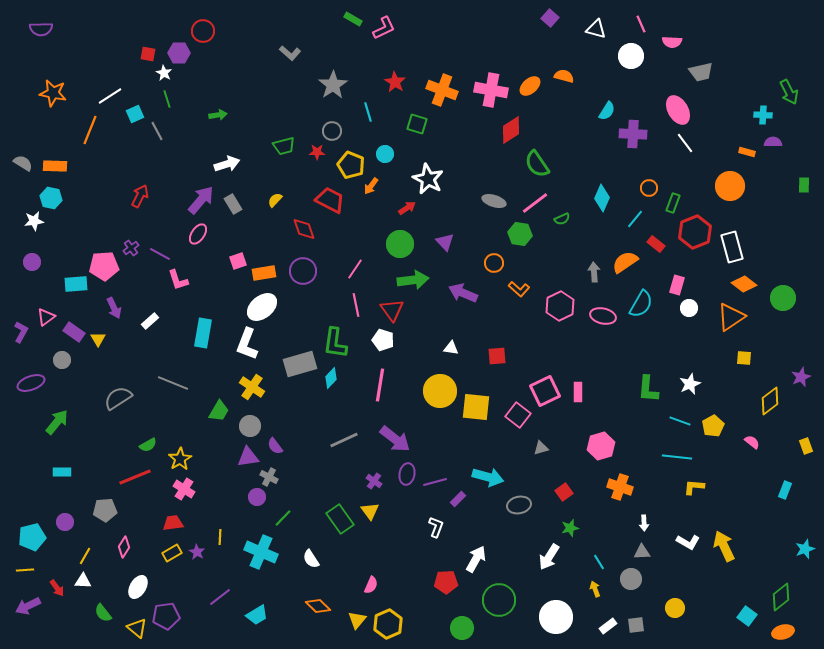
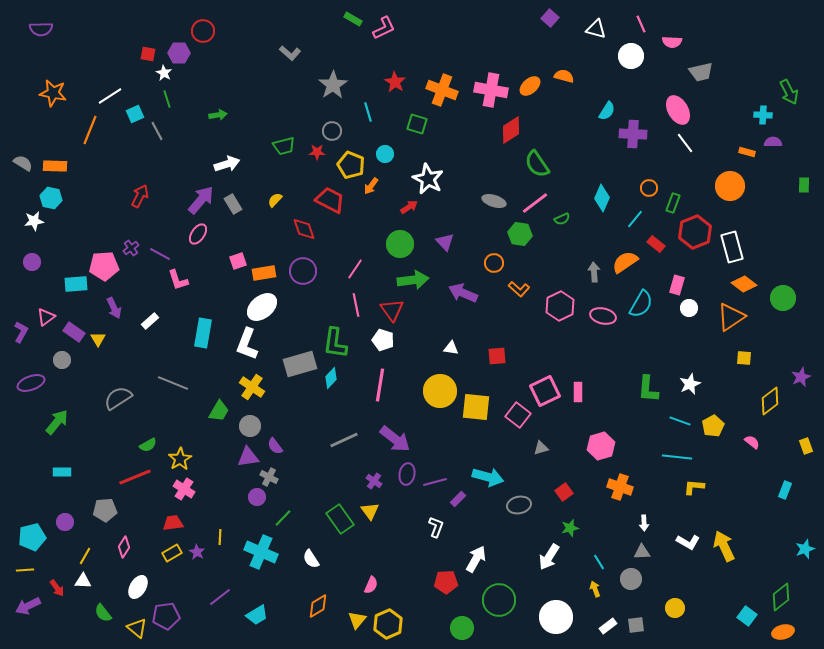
red arrow at (407, 208): moved 2 px right, 1 px up
orange diamond at (318, 606): rotated 75 degrees counterclockwise
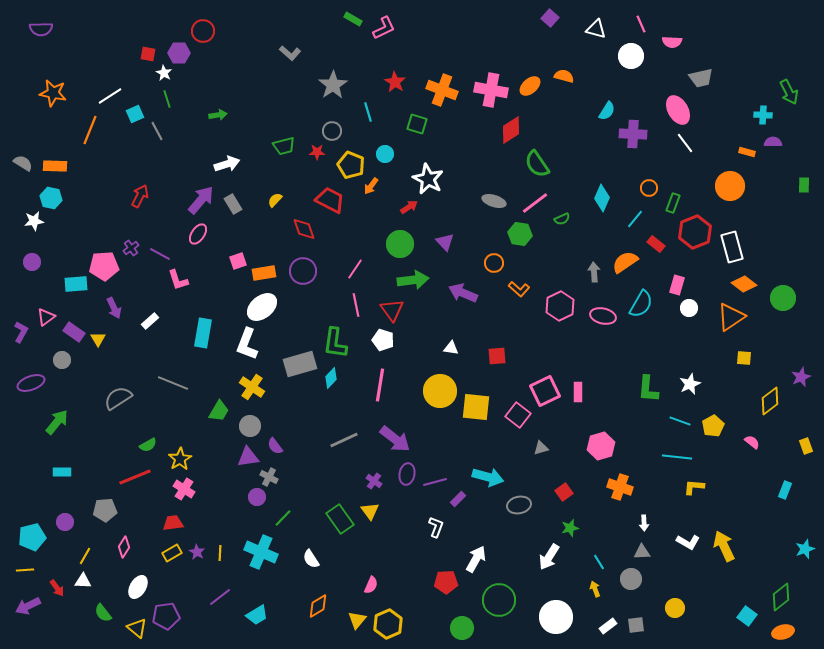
gray trapezoid at (701, 72): moved 6 px down
yellow line at (220, 537): moved 16 px down
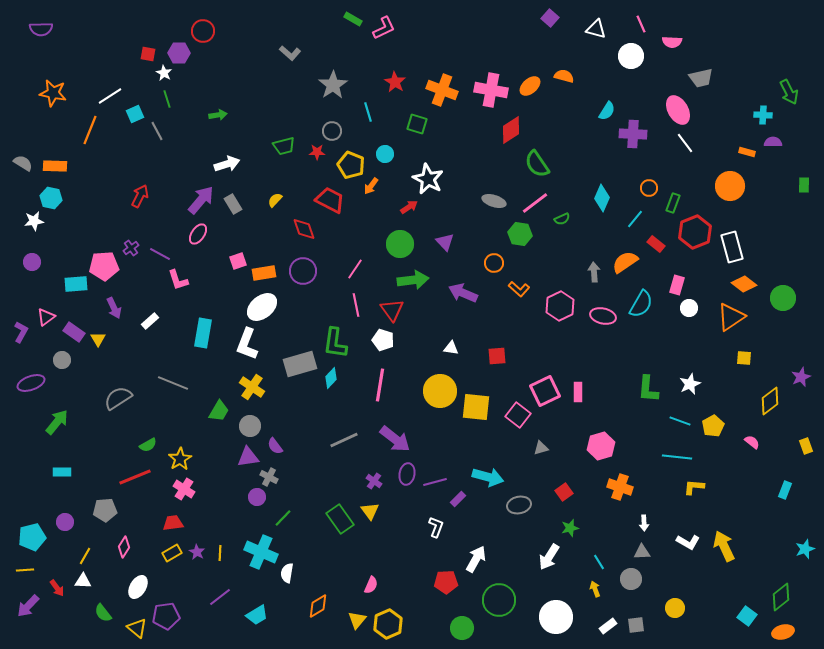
white semicircle at (311, 559): moved 24 px left, 14 px down; rotated 42 degrees clockwise
purple arrow at (28, 606): rotated 20 degrees counterclockwise
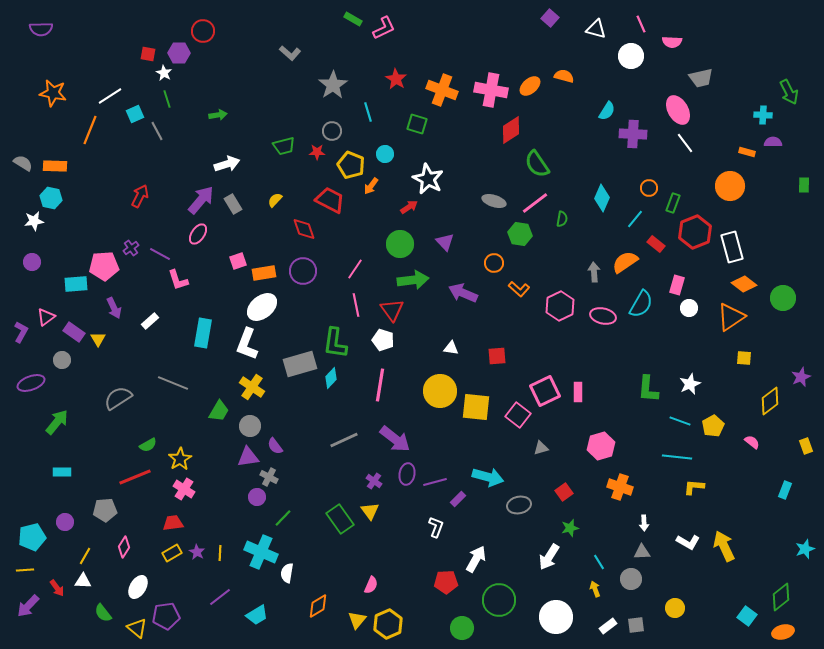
red star at (395, 82): moved 1 px right, 3 px up
green semicircle at (562, 219): rotated 56 degrees counterclockwise
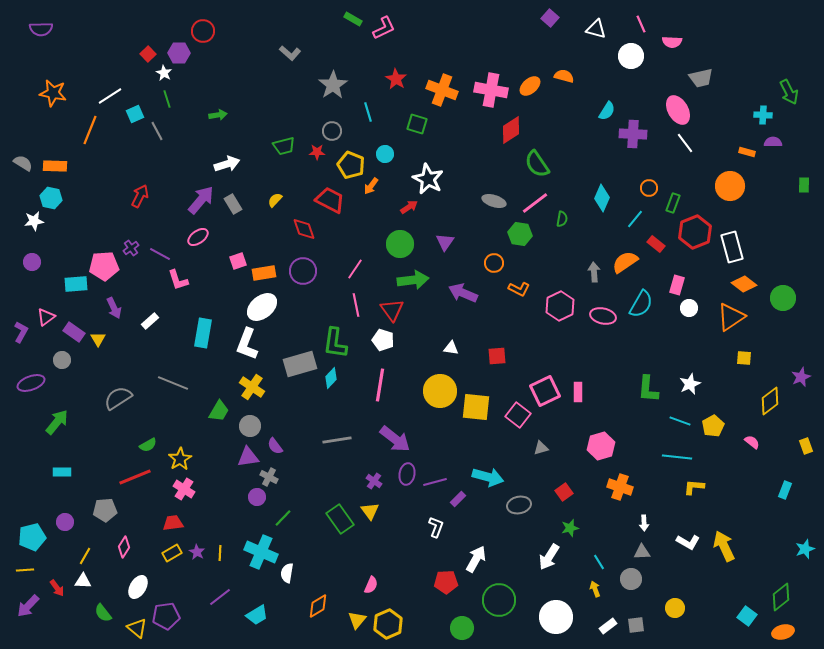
red square at (148, 54): rotated 35 degrees clockwise
pink ellipse at (198, 234): moved 3 px down; rotated 20 degrees clockwise
purple triangle at (445, 242): rotated 18 degrees clockwise
orange L-shape at (519, 289): rotated 15 degrees counterclockwise
gray line at (344, 440): moved 7 px left; rotated 16 degrees clockwise
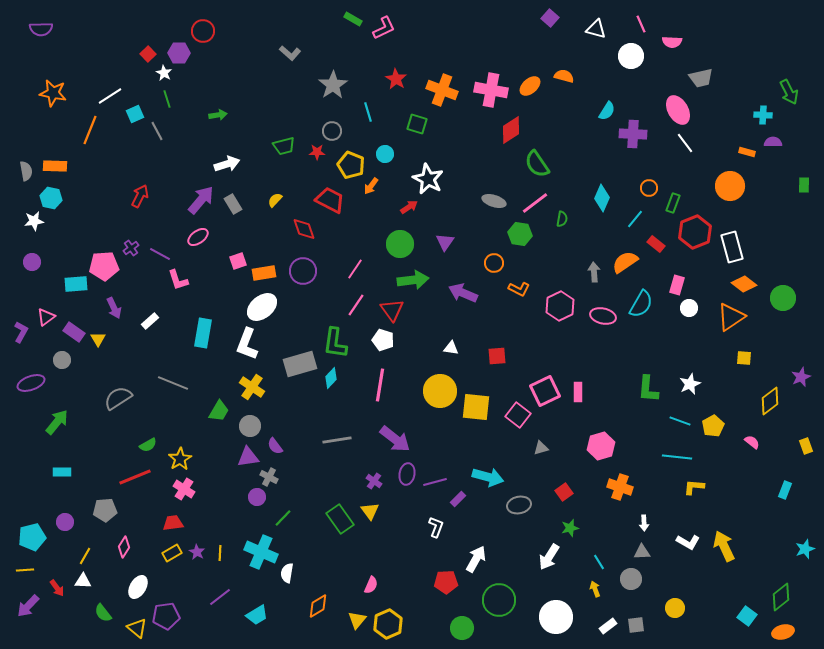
gray semicircle at (23, 163): moved 3 px right, 8 px down; rotated 48 degrees clockwise
pink line at (356, 305): rotated 45 degrees clockwise
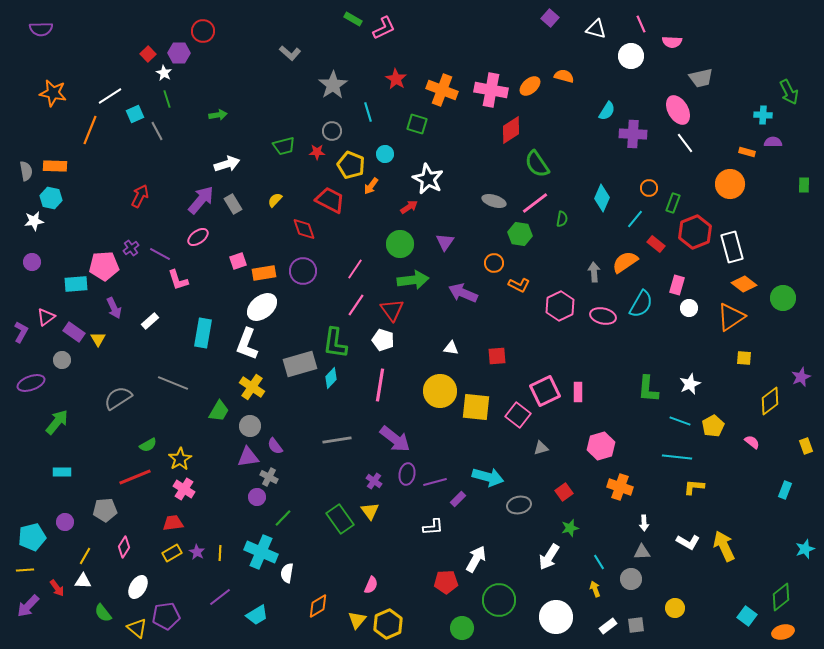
orange circle at (730, 186): moved 2 px up
orange L-shape at (519, 289): moved 4 px up
white L-shape at (436, 527): moved 3 px left; rotated 65 degrees clockwise
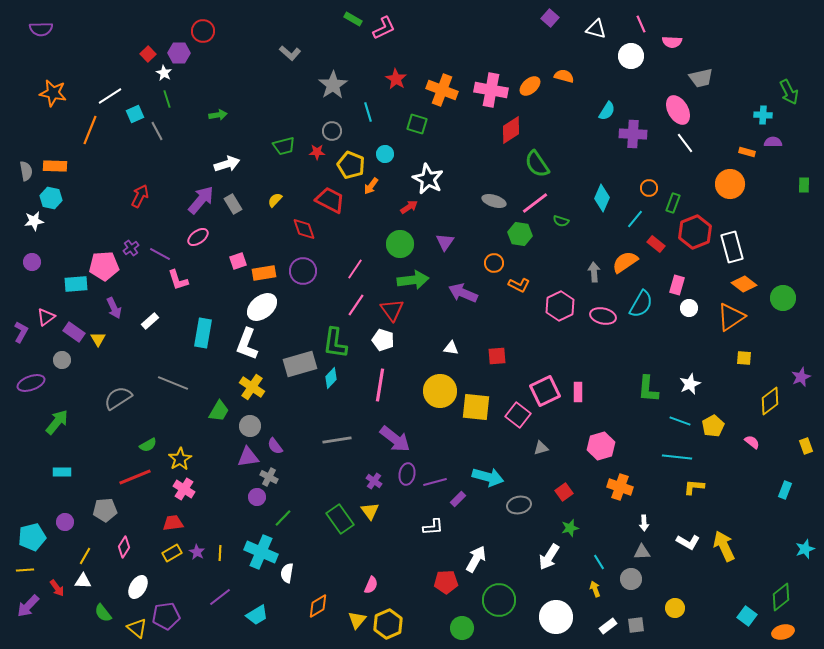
green semicircle at (562, 219): moved 1 px left, 2 px down; rotated 98 degrees clockwise
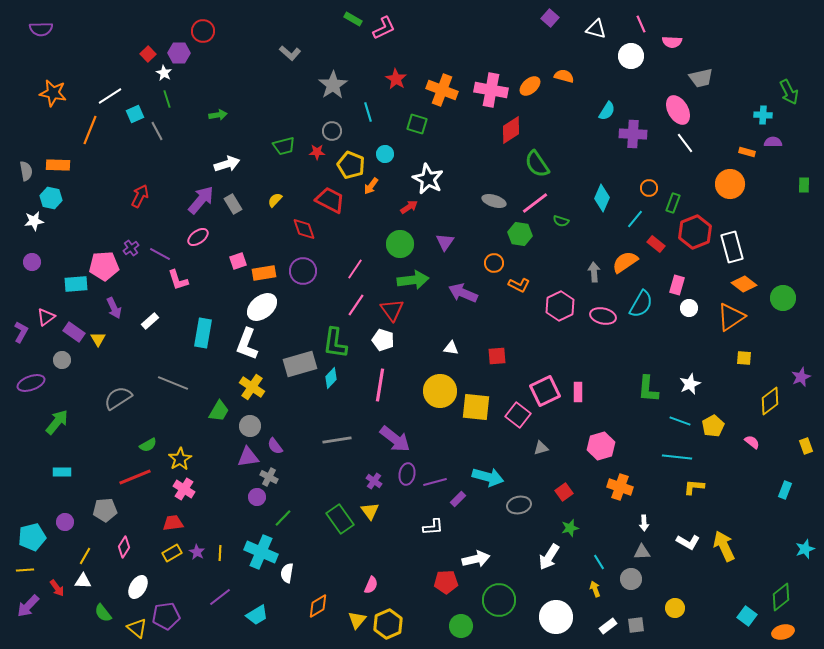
orange rectangle at (55, 166): moved 3 px right, 1 px up
white arrow at (476, 559): rotated 48 degrees clockwise
green circle at (462, 628): moved 1 px left, 2 px up
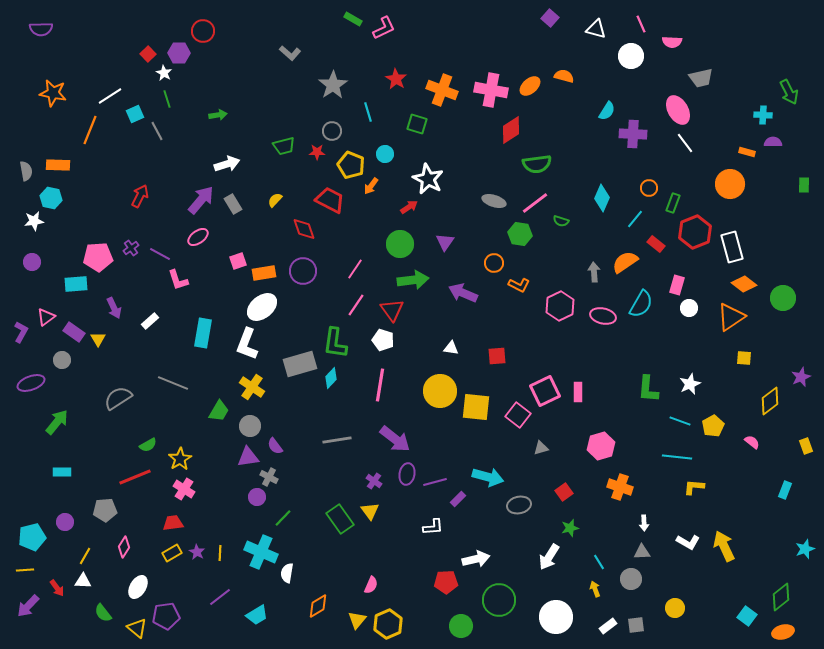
green semicircle at (537, 164): rotated 64 degrees counterclockwise
pink pentagon at (104, 266): moved 6 px left, 9 px up
